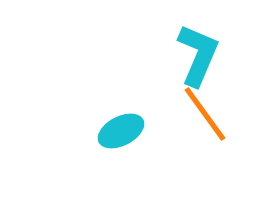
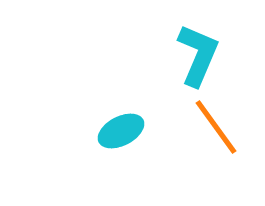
orange line: moved 11 px right, 13 px down
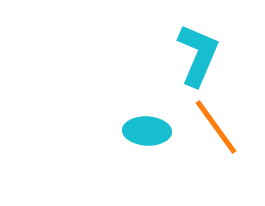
cyan ellipse: moved 26 px right; rotated 30 degrees clockwise
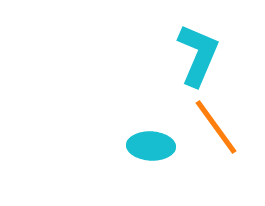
cyan ellipse: moved 4 px right, 15 px down
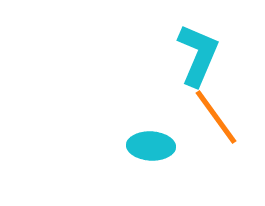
orange line: moved 10 px up
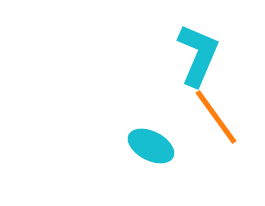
cyan ellipse: rotated 24 degrees clockwise
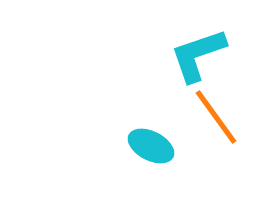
cyan L-shape: rotated 132 degrees counterclockwise
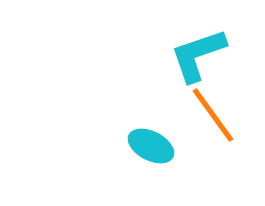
orange line: moved 3 px left, 2 px up
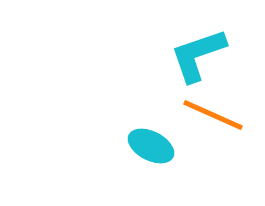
orange line: rotated 30 degrees counterclockwise
